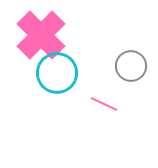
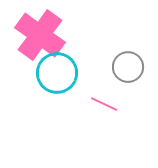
pink cross: moved 1 px left; rotated 9 degrees counterclockwise
gray circle: moved 3 px left, 1 px down
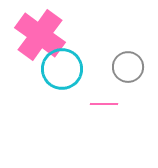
cyan circle: moved 5 px right, 4 px up
pink line: rotated 24 degrees counterclockwise
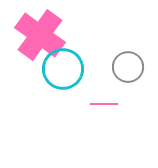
cyan circle: moved 1 px right
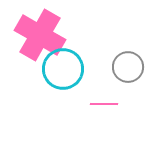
pink cross: rotated 6 degrees counterclockwise
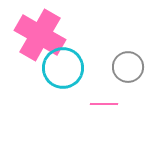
cyan circle: moved 1 px up
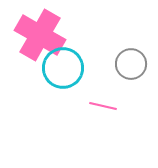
gray circle: moved 3 px right, 3 px up
pink line: moved 1 px left, 2 px down; rotated 12 degrees clockwise
